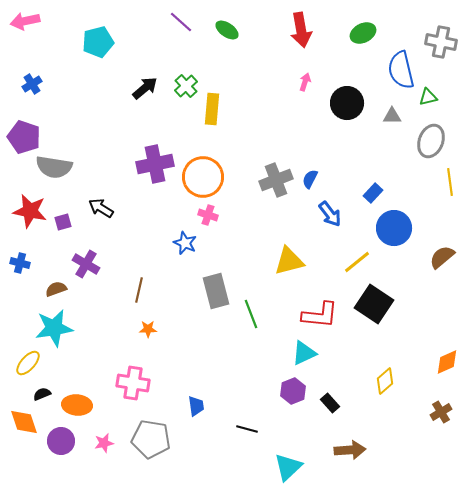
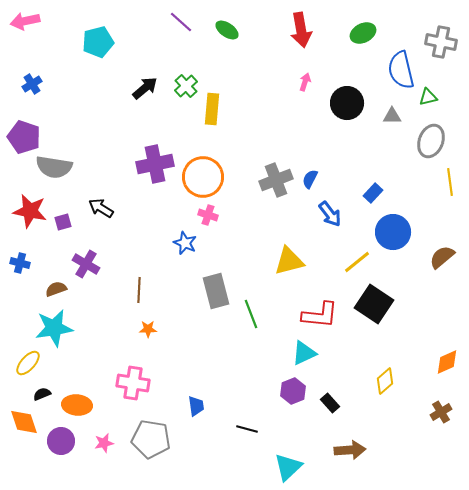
blue circle at (394, 228): moved 1 px left, 4 px down
brown line at (139, 290): rotated 10 degrees counterclockwise
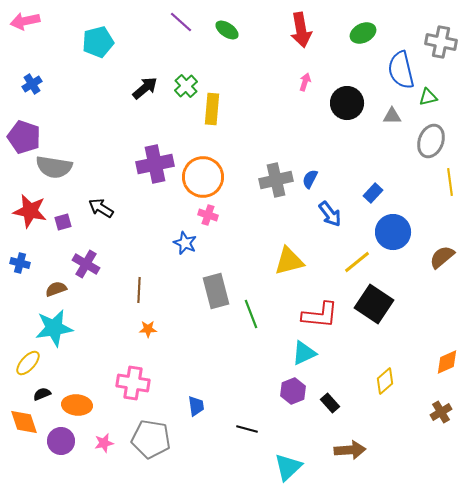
gray cross at (276, 180): rotated 8 degrees clockwise
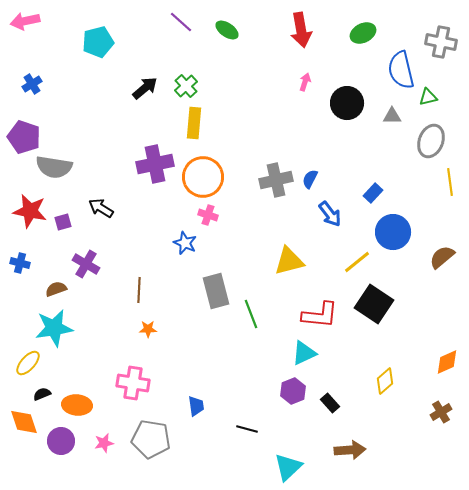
yellow rectangle at (212, 109): moved 18 px left, 14 px down
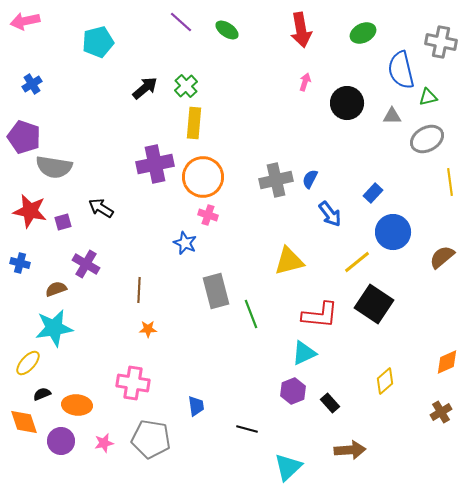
gray ellipse at (431, 141): moved 4 px left, 2 px up; rotated 40 degrees clockwise
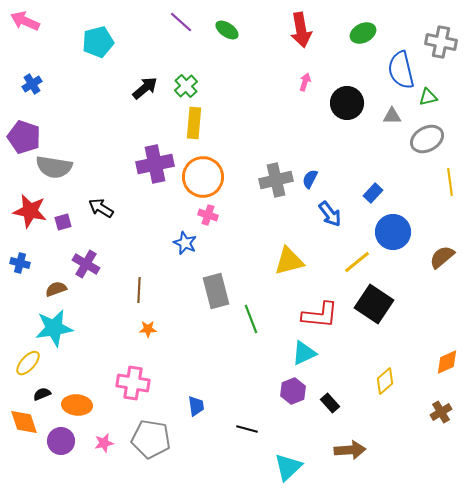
pink arrow at (25, 21): rotated 36 degrees clockwise
green line at (251, 314): moved 5 px down
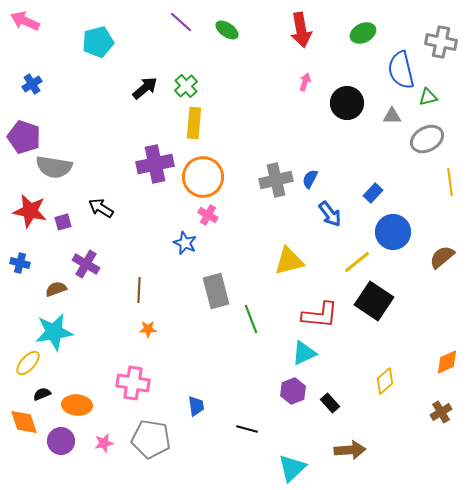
pink cross at (208, 215): rotated 12 degrees clockwise
black square at (374, 304): moved 3 px up
cyan star at (54, 328): moved 4 px down
cyan triangle at (288, 467): moved 4 px right, 1 px down
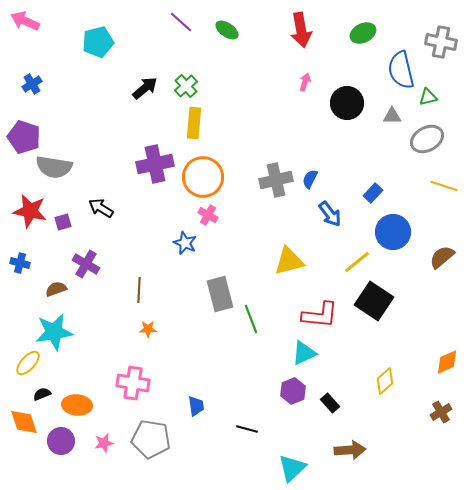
yellow line at (450, 182): moved 6 px left, 4 px down; rotated 64 degrees counterclockwise
gray rectangle at (216, 291): moved 4 px right, 3 px down
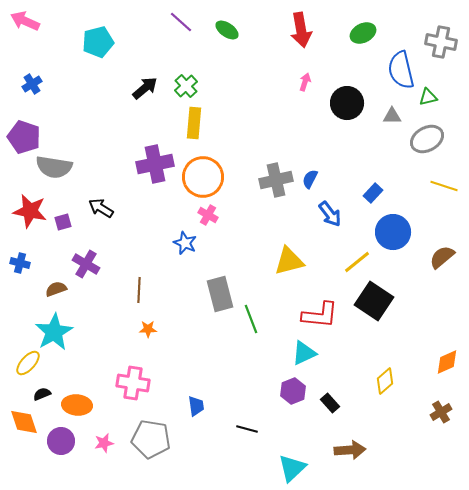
cyan star at (54, 332): rotated 21 degrees counterclockwise
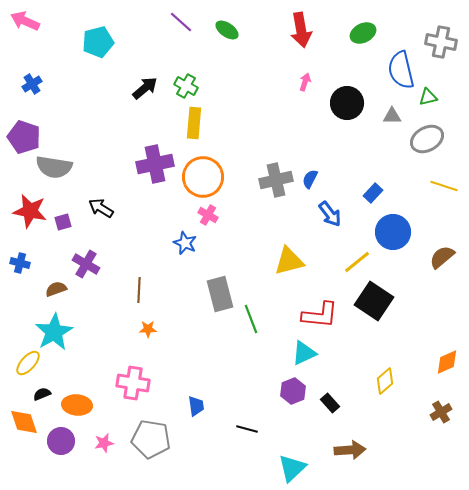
green cross at (186, 86): rotated 20 degrees counterclockwise
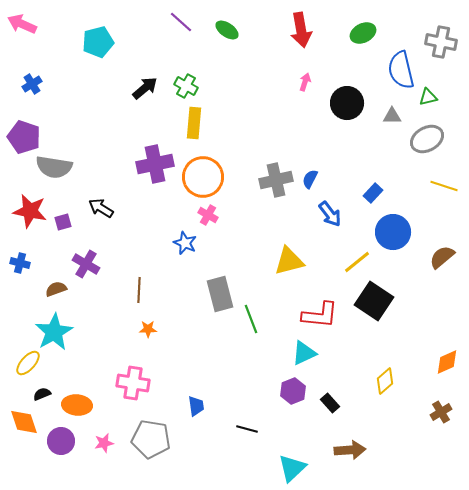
pink arrow at (25, 21): moved 3 px left, 3 px down
